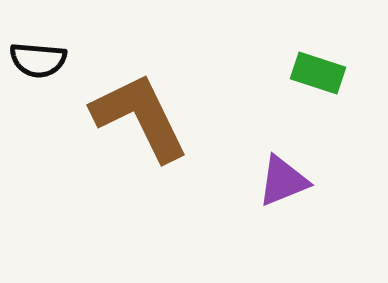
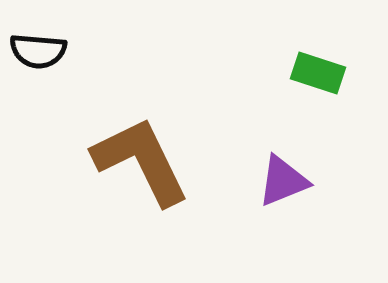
black semicircle: moved 9 px up
brown L-shape: moved 1 px right, 44 px down
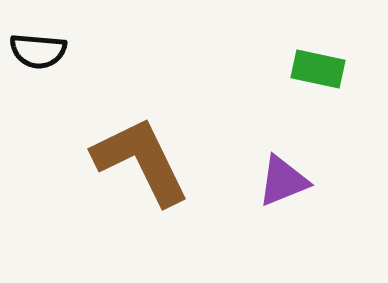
green rectangle: moved 4 px up; rotated 6 degrees counterclockwise
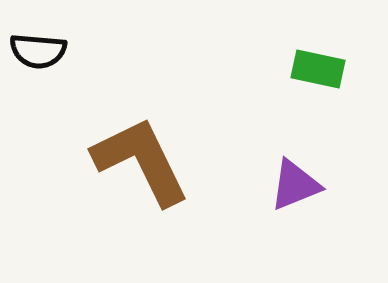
purple triangle: moved 12 px right, 4 px down
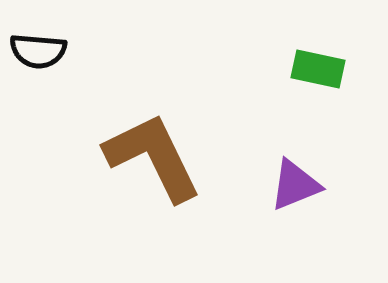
brown L-shape: moved 12 px right, 4 px up
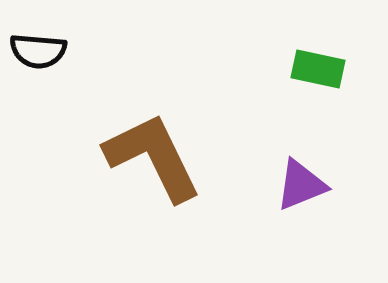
purple triangle: moved 6 px right
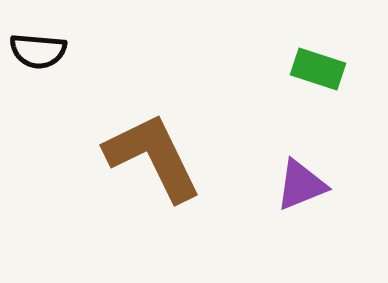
green rectangle: rotated 6 degrees clockwise
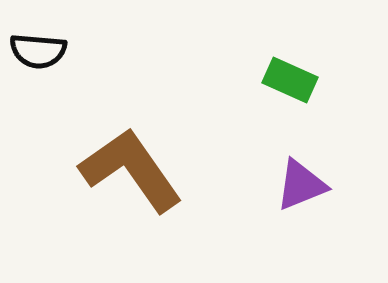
green rectangle: moved 28 px left, 11 px down; rotated 6 degrees clockwise
brown L-shape: moved 22 px left, 13 px down; rotated 9 degrees counterclockwise
